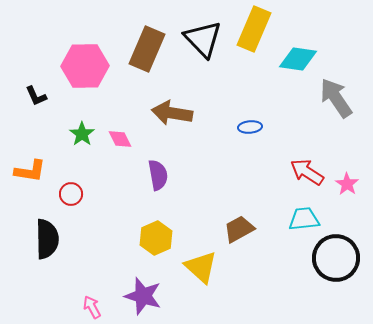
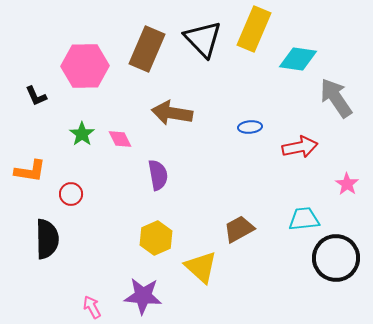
red arrow: moved 7 px left, 25 px up; rotated 136 degrees clockwise
purple star: rotated 12 degrees counterclockwise
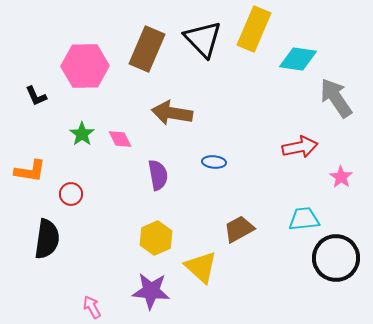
blue ellipse: moved 36 px left, 35 px down; rotated 10 degrees clockwise
pink star: moved 6 px left, 7 px up
black semicircle: rotated 9 degrees clockwise
purple star: moved 8 px right, 5 px up
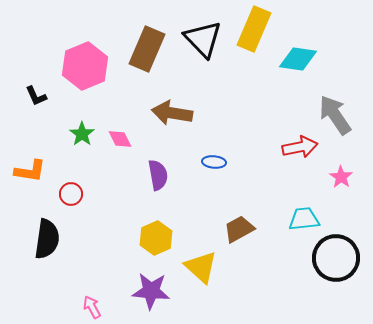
pink hexagon: rotated 21 degrees counterclockwise
gray arrow: moved 1 px left, 17 px down
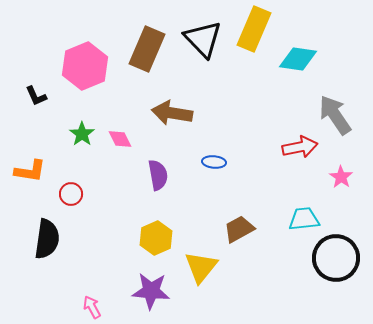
yellow triangle: rotated 27 degrees clockwise
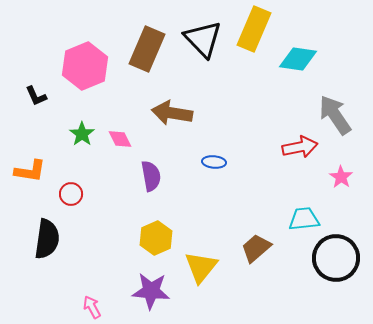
purple semicircle: moved 7 px left, 1 px down
brown trapezoid: moved 17 px right, 19 px down; rotated 12 degrees counterclockwise
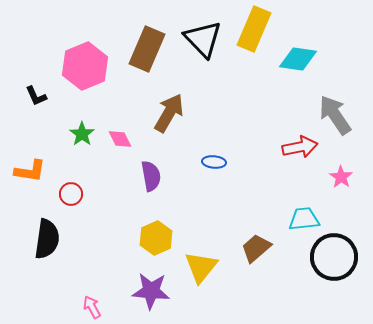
brown arrow: moved 3 px left; rotated 111 degrees clockwise
black circle: moved 2 px left, 1 px up
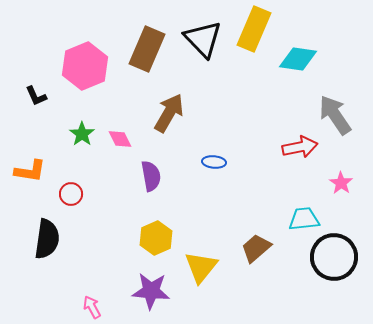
pink star: moved 6 px down
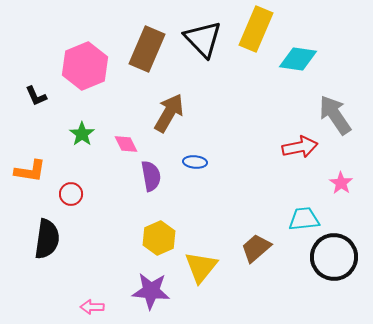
yellow rectangle: moved 2 px right
pink diamond: moved 6 px right, 5 px down
blue ellipse: moved 19 px left
yellow hexagon: moved 3 px right
pink arrow: rotated 60 degrees counterclockwise
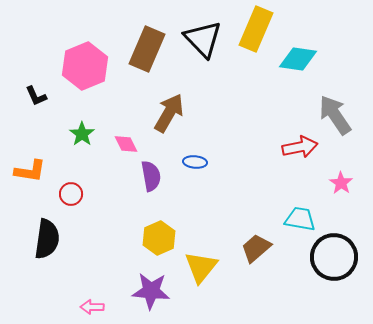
cyan trapezoid: moved 4 px left; rotated 16 degrees clockwise
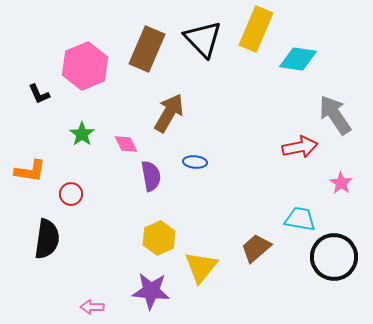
black L-shape: moved 3 px right, 2 px up
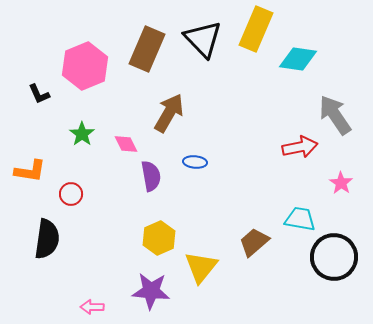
brown trapezoid: moved 2 px left, 6 px up
